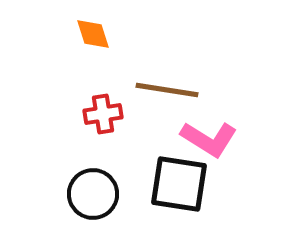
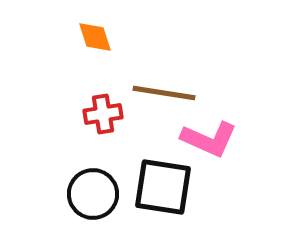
orange diamond: moved 2 px right, 3 px down
brown line: moved 3 px left, 3 px down
pink L-shape: rotated 8 degrees counterclockwise
black square: moved 16 px left, 3 px down
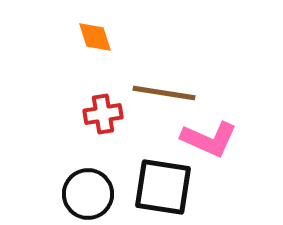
black circle: moved 5 px left
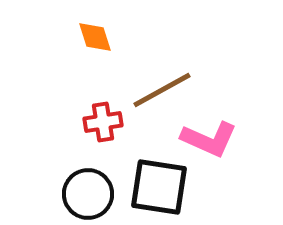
brown line: moved 2 px left, 3 px up; rotated 38 degrees counterclockwise
red cross: moved 8 px down
black square: moved 4 px left
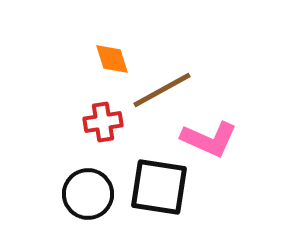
orange diamond: moved 17 px right, 22 px down
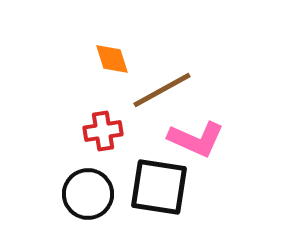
red cross: moved 9 px down
pink L-shape: moved 13 px left
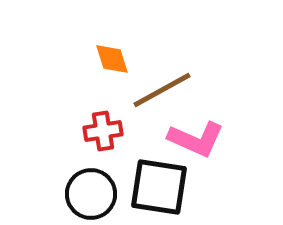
black circle: moved 3 px right
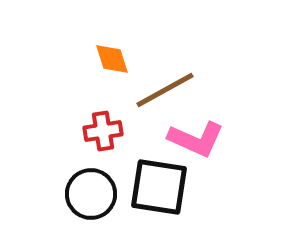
brown line: moved 3 px right
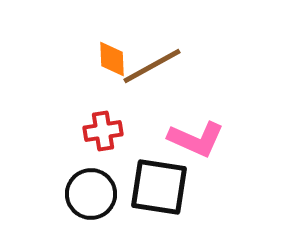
orange diamond: rotated 15 degrees clockwise
brown line: moved 13 px left, 24 px up
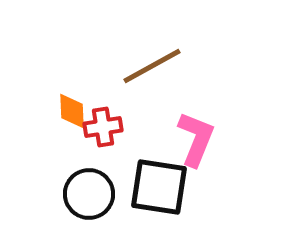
orange diamond: moved 40 px left, 52 px down
red cross: moved 4 px up
pink L-shape: rotated 92 degrees counterclockwise
black circle: moved 2 px left
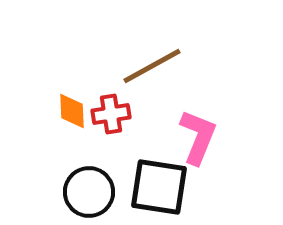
red cross: moved 8 px right, 13 px up
pink L-shape: moved 2 px right, 2 px up
black circle: moved 2 px up
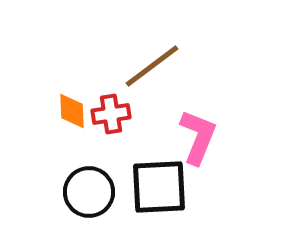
brown line: rotated 8 degrees counterclockwise
black square: rotated 12 degrees counterclockwise
